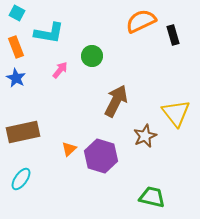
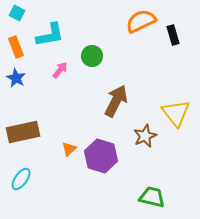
cyan L-shape: moved 1 px right, 2 px down; rotated 20 degrees counterclockwise
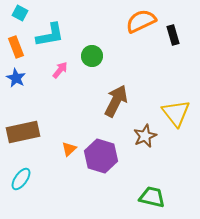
cyan square: moved 3 px right
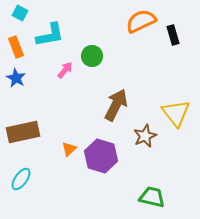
pink arrow: moved 5 px right
brown arrow: moved 4 px down
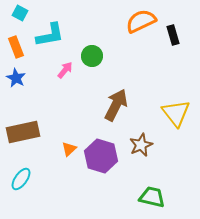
brown star: moved 4 px left, 9 px down
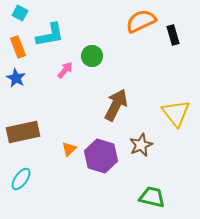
orange rectangle: moved 2 px right
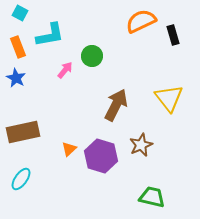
yellow triangle: moved 7 px left, 15 px up
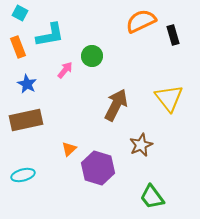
blue star: moved 11 px right, 6 px down
brown rectangle: moved 3 px right, 12 px up
purple hexagon: moved 3 px left, 12 px down
cyan ellipse: moved 2 px right, 4 px up; rotated 40 degrees clockwise
green trapezoid: rotated 140 degrees counterclockwise
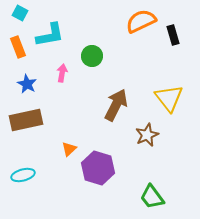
pink arrow: moved 3 px left, 3 px down; rotated 30 degrees counterclockwise
brown star: moved 6 px right, 10 px up
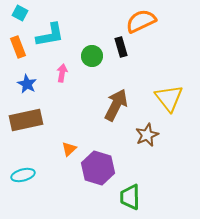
black rectangle: moved 52 px left, 12 px down
green trapezoid: moved 22 px left; rotated 36 degrees clockwise
